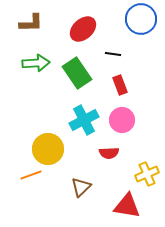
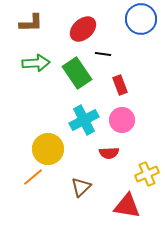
black line: moved 10 px left
orange line: moved 2 px right, 2 px down; rotated 20 degrees counterclockwise
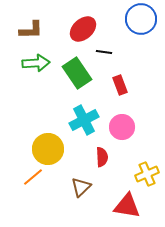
brown L-shape: moved 7 px down
black line: moved 1 px right, 2 px up
pink circle: moved 7 px down
red semicircle: moved 7 px left, 4 px down; rotated 90 degrees counterclockwise
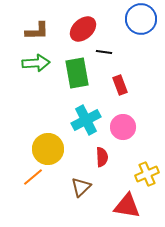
brown L-shape: moved 6 px right, 1 px down
green rectangle: rotated 24 degrees clockwise
cyan cross: moved 2 px right
pink circle: moved 1 px right
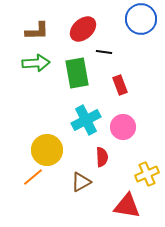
yellow circle: moved 1 px left, 1 px down
brown triangle: moved 5 px up; rotated 15 degrees clockwise
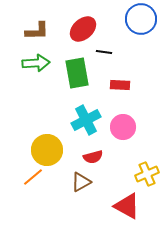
red rectangle: rotated 66 degrees counterclockwise
red semicircle: moved 9 px left; rotated 78 degrees clockwise
red triangle: rotated 20 degrees clockwise
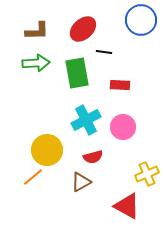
blue circle: moved 1 px down
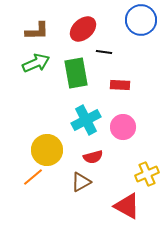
green arrow: rotated 20 degrees counterclockwise
green rectangle: moved 1 px left
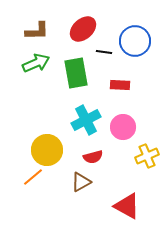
blue circle: moved 6 px left, 21 px down
yellow cross: moved 18 px up
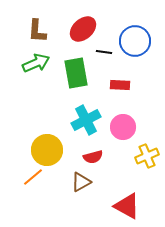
brown L-shape: rotated 95 degrees clockwise
